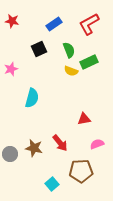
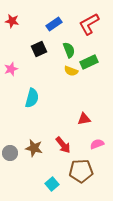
red arrow: moved 3 px right, 2 px down
gray circle: moved 1 px up
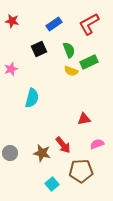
brown star: moved 8 px right, 5 px down
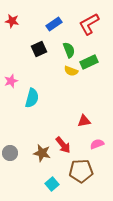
pink star: moved 12 px down
red triangle: moved 2 px down
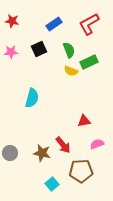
pink star: moved 29 px up; rotated 16 degrees clockwise
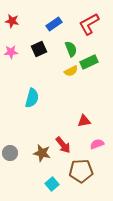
green semicircle: moved 2 px right, 1 px up
yellow semicircle: rotated 48 degrees counterclockwise
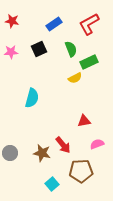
yellow semicircle: moved 4 px right, 7 px down
